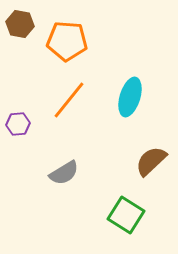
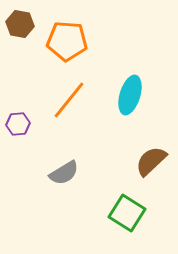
cyan ellipse: moved 2 px up
green square: moved 1 px right, 2 px up
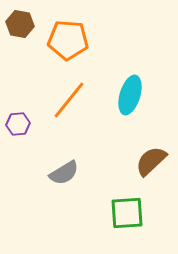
orange pentagon: moved 1 px right, 1 px up
green square: rotated 36 degrees counterclockwise
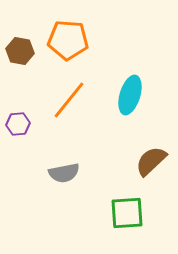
brown hexagon: moved 27 px down
gray semicircle: rotated 20 degrees clockwise
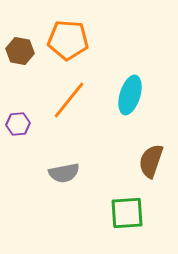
brown semicircle: rotated 28 degrees counterclockwise
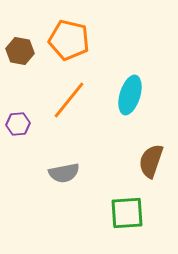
orange pentagon: moved 1 px right; rotated 9 degrees clockwise
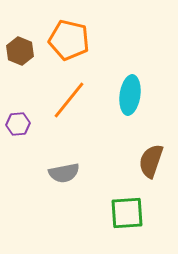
brown hexagon: rotated 12 degrees clockwise
cyan ellipse: rotated 9 degrees counterclockwise
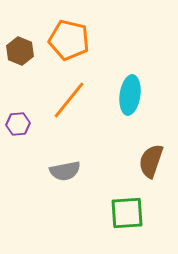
gray semicircle: moved 1 px right, 2 px up
